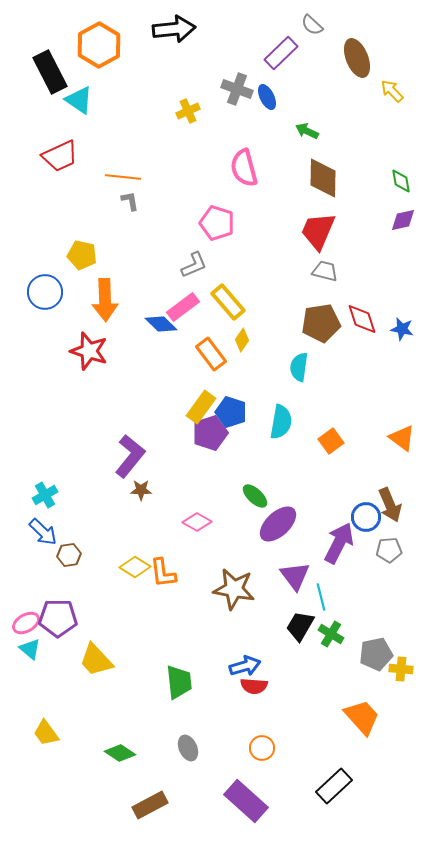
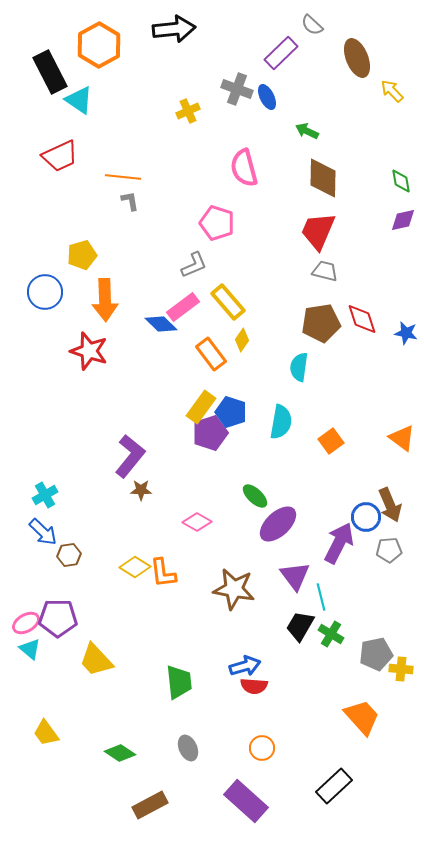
yellow pentagon at (82, 255): rotated 28 degrees counterclockwise
blue star at (402, 329): moved 4 px right, 4 px down
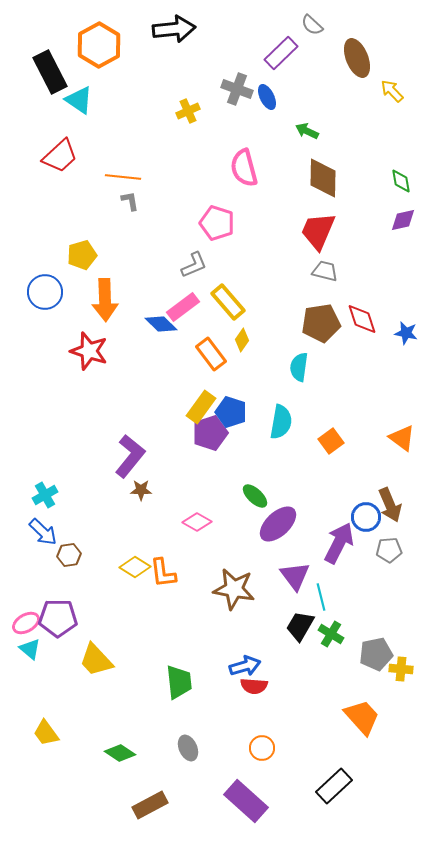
red trapezoid at (60, 156): rotated 18 degrees counterclockwise
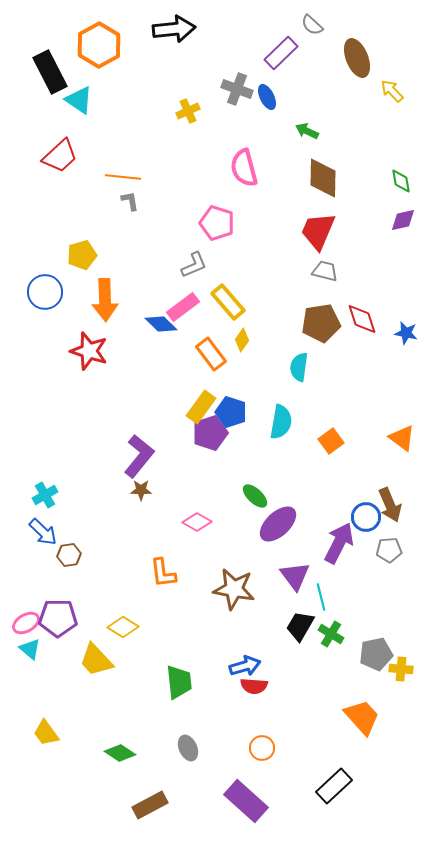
purple L-shape at (130, 456): moved 9 px right
yellow diamond at (135, 567): moved 12 px left, 60 px down
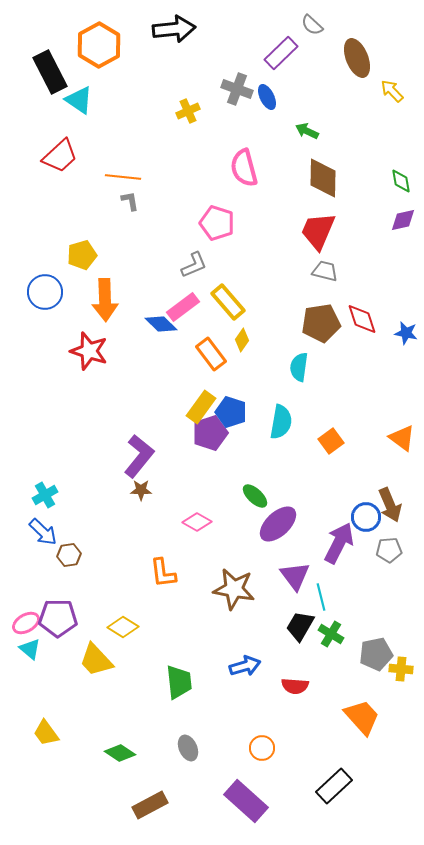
red semicircle at (254, 686): moved 41 px right
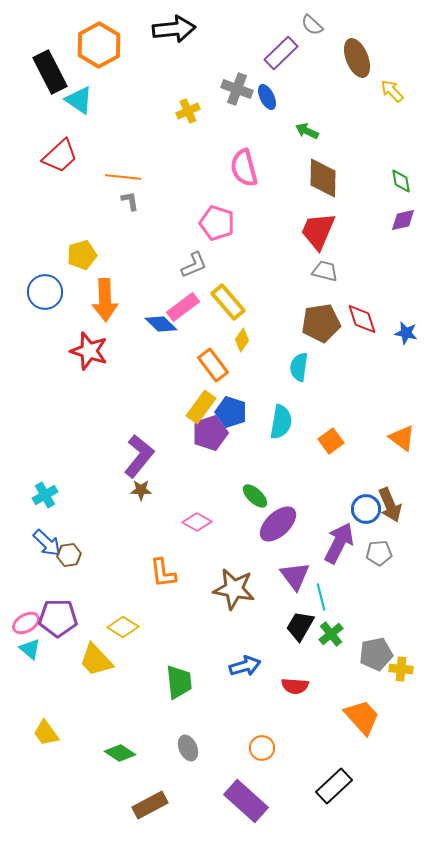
orange rectangle at (211, 354): moved 2 px right, 11 px down
blue circle at (366, 517): moved 8 px up
blue arrow at (43, 532): moved 4 px right, 11 px down
gray pentagon at (389, 550): moved 10 px left, 3 px down
green cross at (331, 634): rotated 20 degrees clockwise
